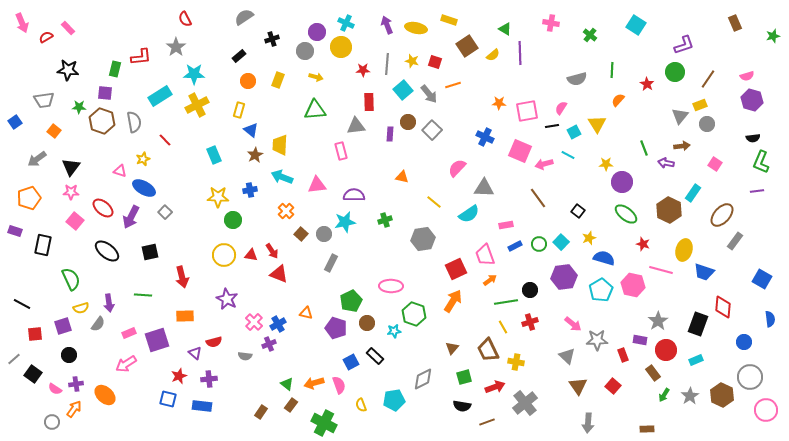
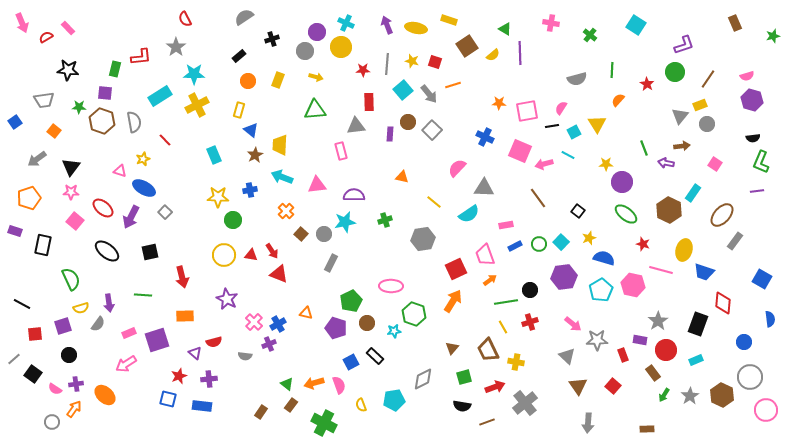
red diamond at (723, 307): moved 4 px up
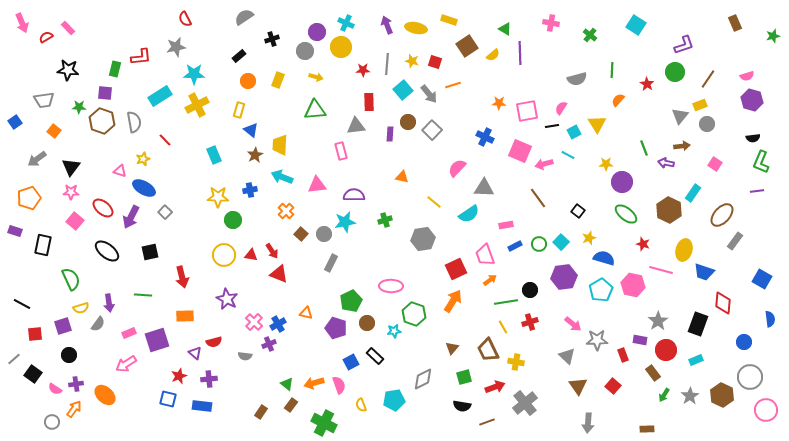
gray star at (176, 47): rotated 24 degrees clockwise
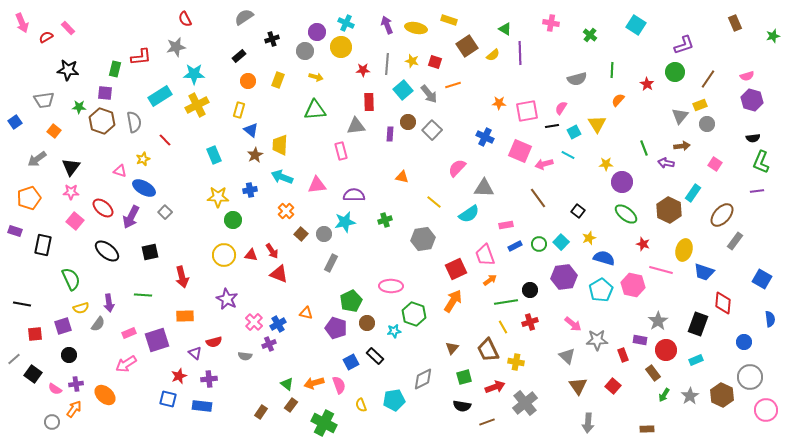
black line at (22, 304): rotated 18 degrees counterclockwise
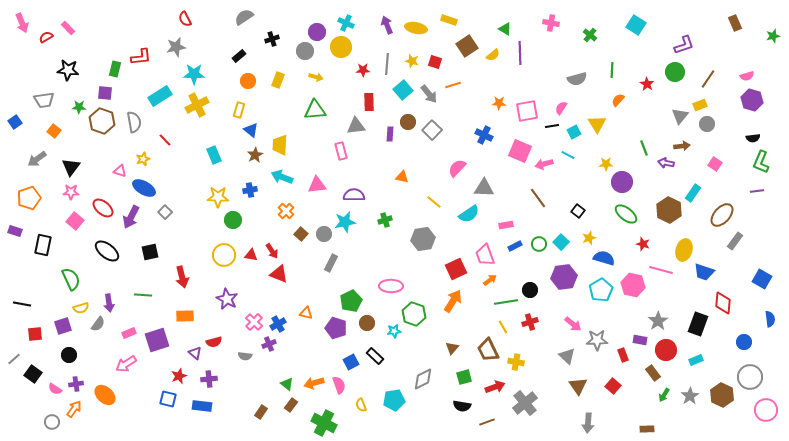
blue cross at (485, 137): moved 1 px left, 2 px up
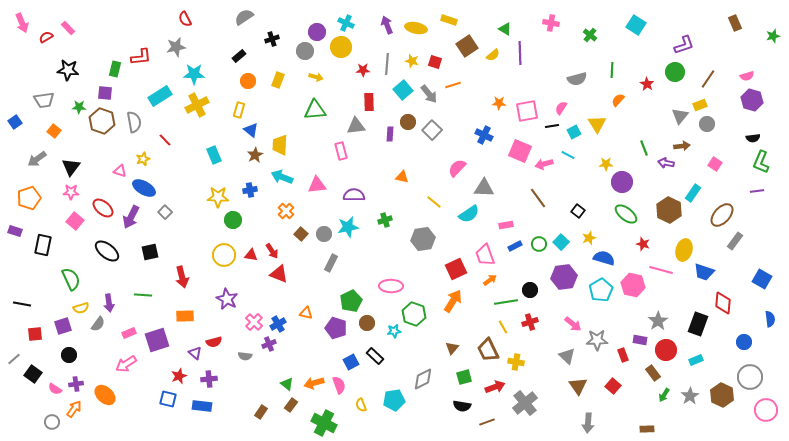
cyan star at (345, 222): moved 3 px right, 5 px down
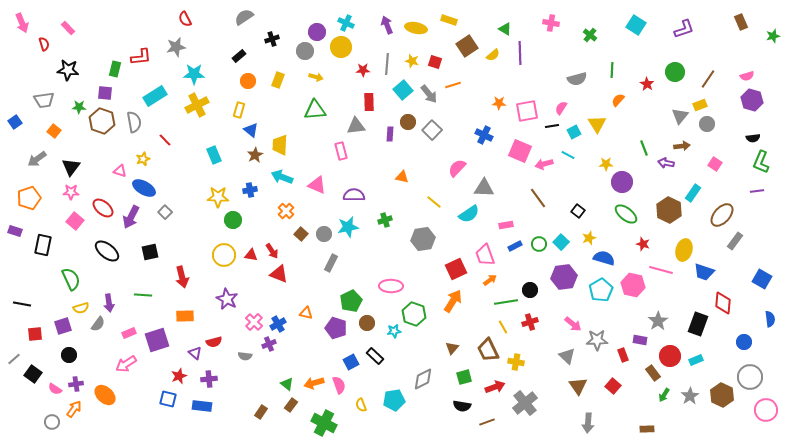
brown rectangle at (735, 23): moved 6 px right, 1 px up
red semicircle at (46, 37): moved 2 px left, 7 px down; rotated 104 degrees clockwise
purple L-shape at (684, 45): moved 16 px up
cyan rectangle at (160, 96): moved 5 px left
pink triangle at (317, 185): rotated 30 degrees clockwise
red circle at (666, 350): moved 4 px right, 6 px down
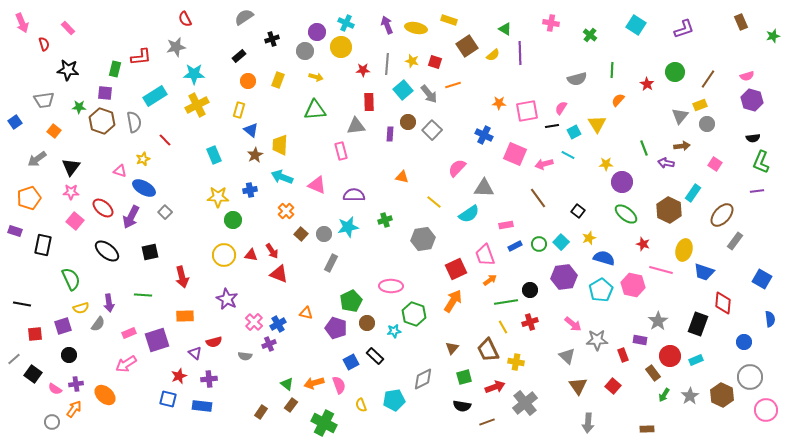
pink square at (520, 151): moved 5 px left, 3 px down
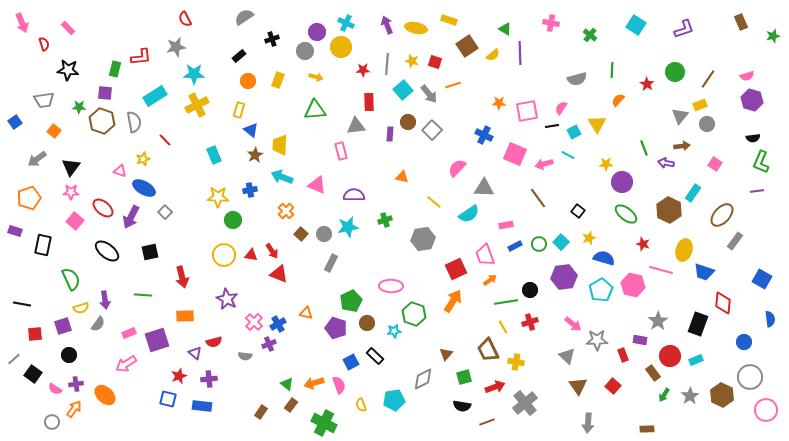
purple arrow at (109, 303): moved 4 px left, 3 px up
brown triangle at (452, 348): moved 6 px left, 6 px down
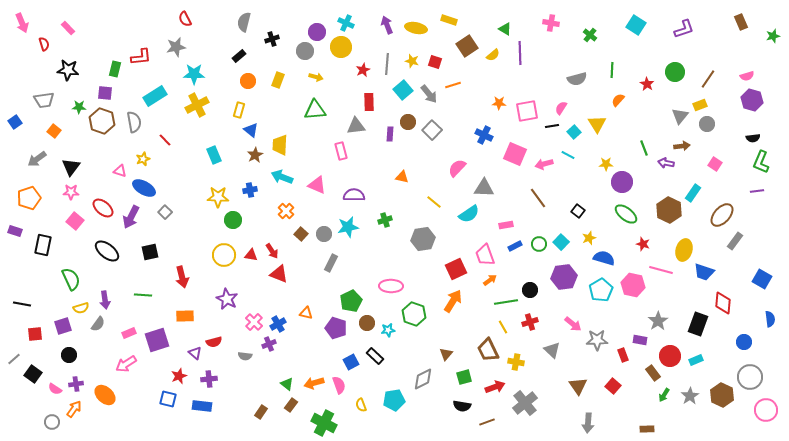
gray semicircle at (244, 17): moved 5 px down; rotated 42 degrees counterclockwise
red star at (363, 70): rotated 24 degrees counterclockwise
cyan square at (574, 132): rotated 16 degrees counterclockwise
cyan star at (394, 331): moved 6 px left, 1 px up
gray triangle at (567, 356): moved 15 px left, 6 px up
